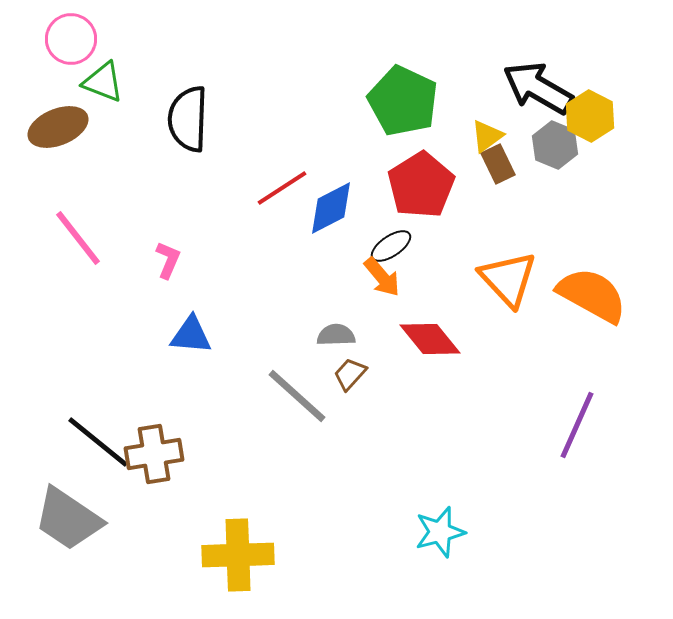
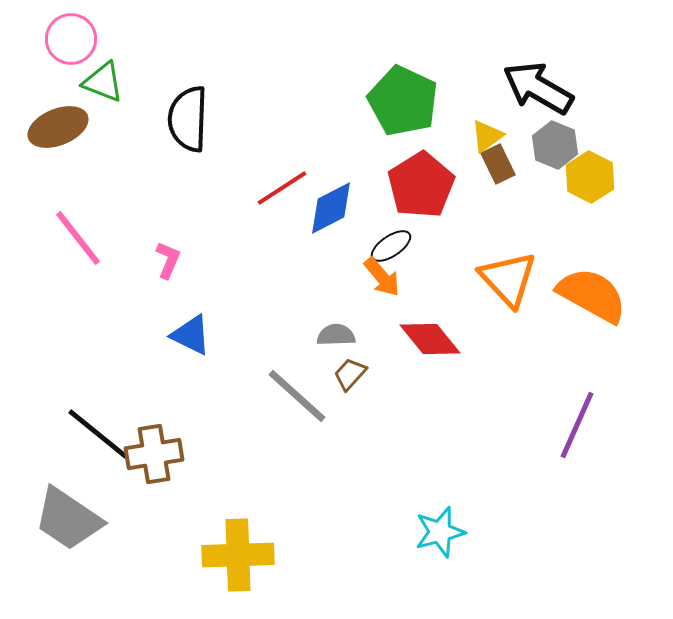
yellow hexagon: moved 61 px down
blue triangle: rotated 21 degrees clockwise
black line: moved 8 px up
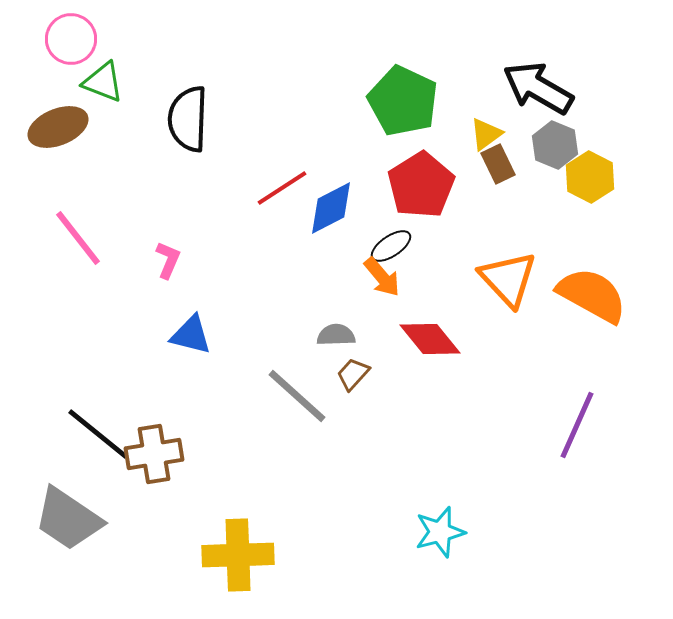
yellow triangle: moved 1 px left, 2 px up
blue triangle: rotated 12 degrees counterclockwise
brown trapezoid: moved 3 px right
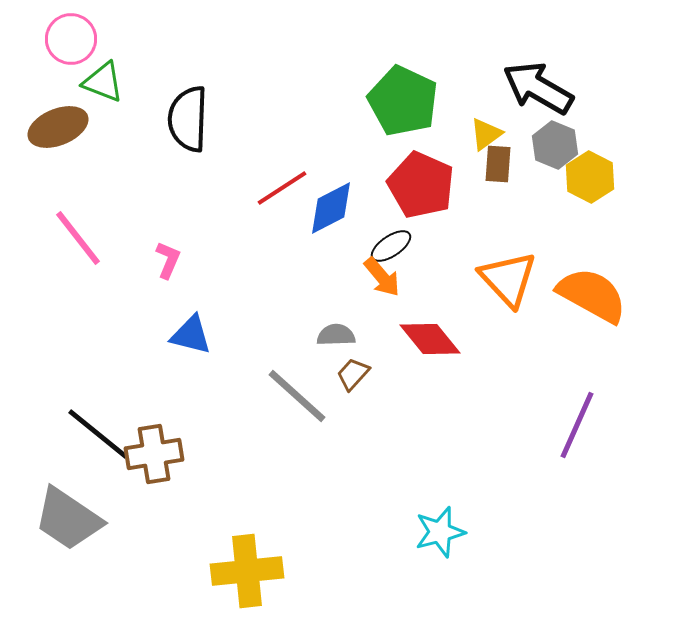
brown rectangle: rotated 30 degrees clockwise
red pentagon: rotated 16 degrees counterclockwise
yellow cross: moved 9 px right, 16 px down; rotated 4 degrees counterclockwise
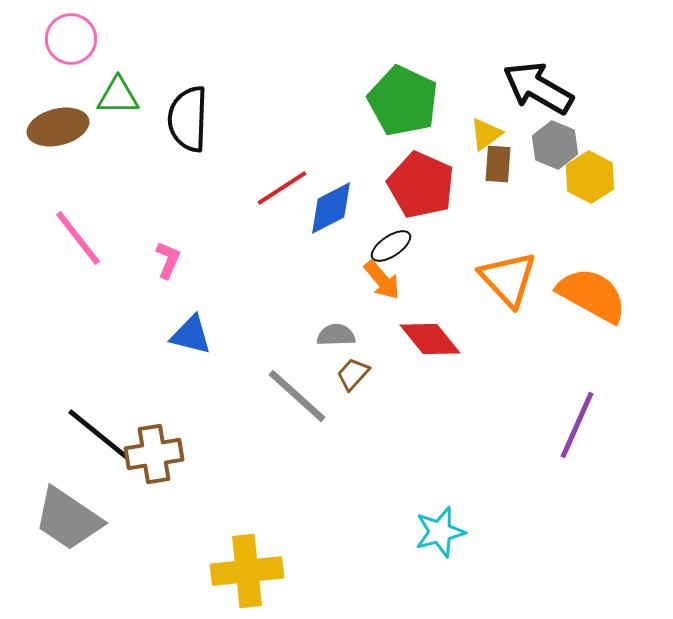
green triangle: moved 15 px right, 14 px down; rotated 21 degrees counterclockwise
brown ellipse: rotated 8 degrees clockwise
orange arrow: moved 3 px down
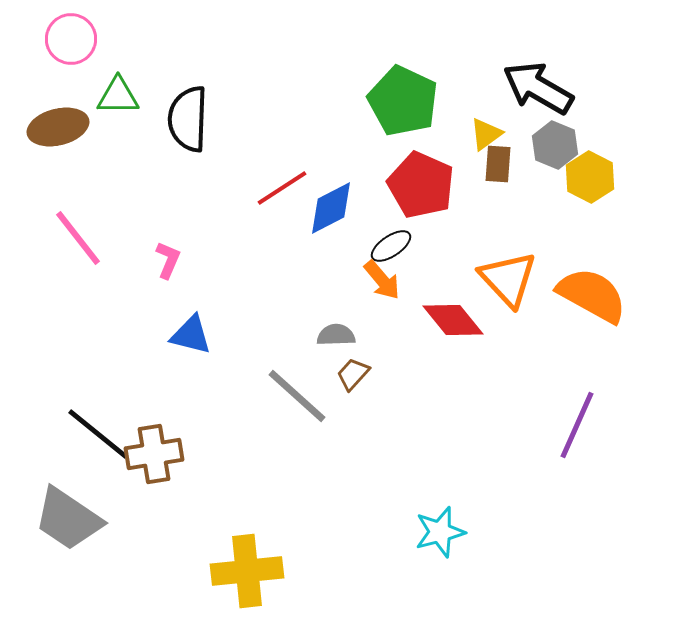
red diamond: moved 23 px right, 19 px up
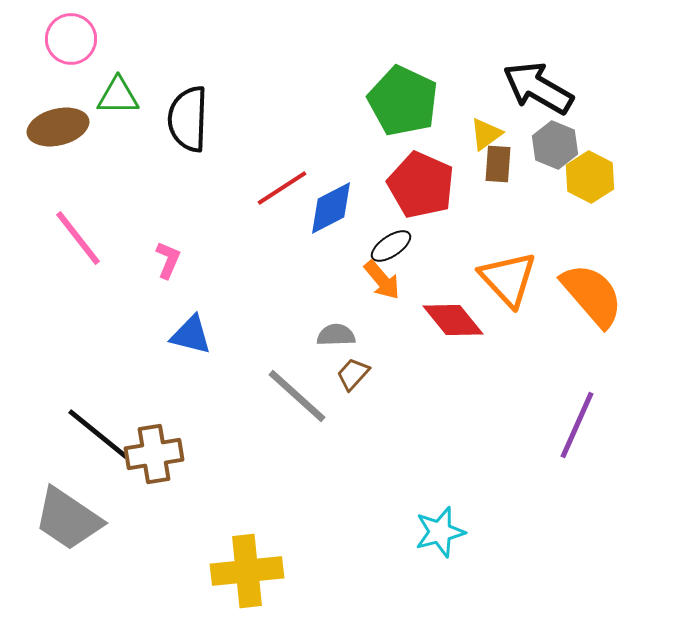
orange semicircle: rotated 20 degrees clockwise
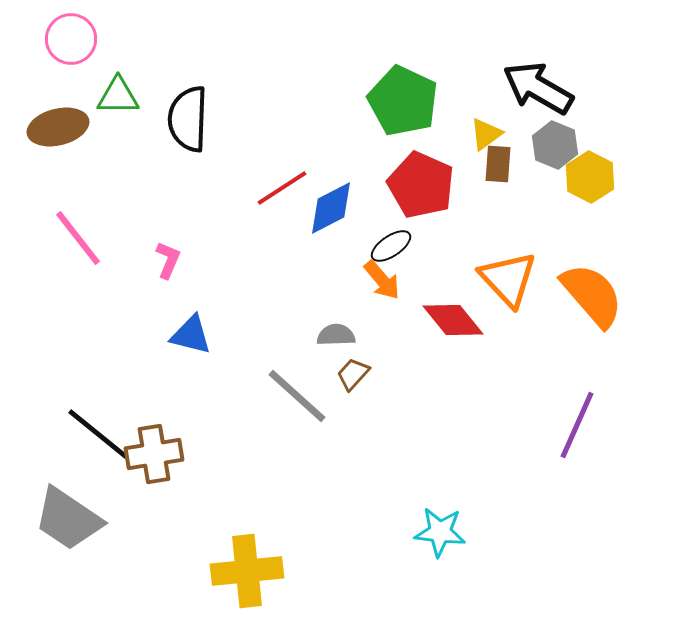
cyan star: rotated 21 degrees clockwise
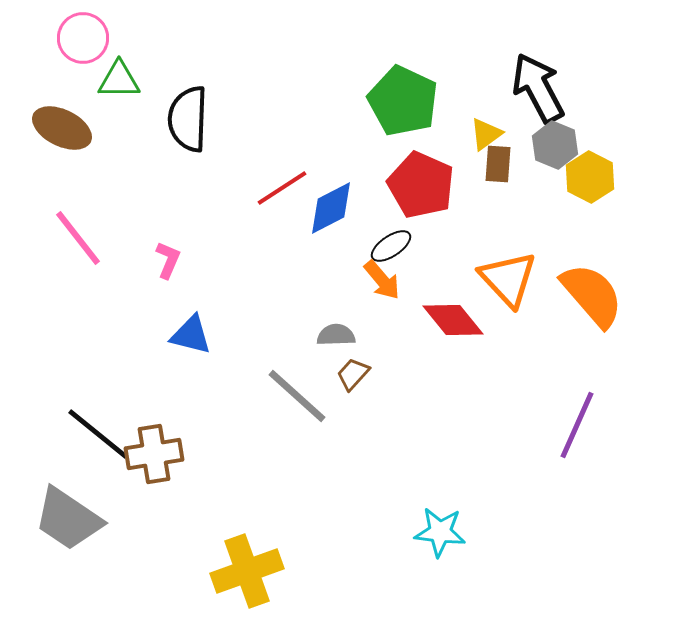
pink circle: moved 12 px right, 1 px up
black arrow: rotated 32 degrees clockwise
green triangle: moved 1 px right, 16 px up
brown ellipse: moved 4 px right, 1 px down; rotated 40 degrees clockwise
yellow cross: rotated 14 degrees counterclockwise
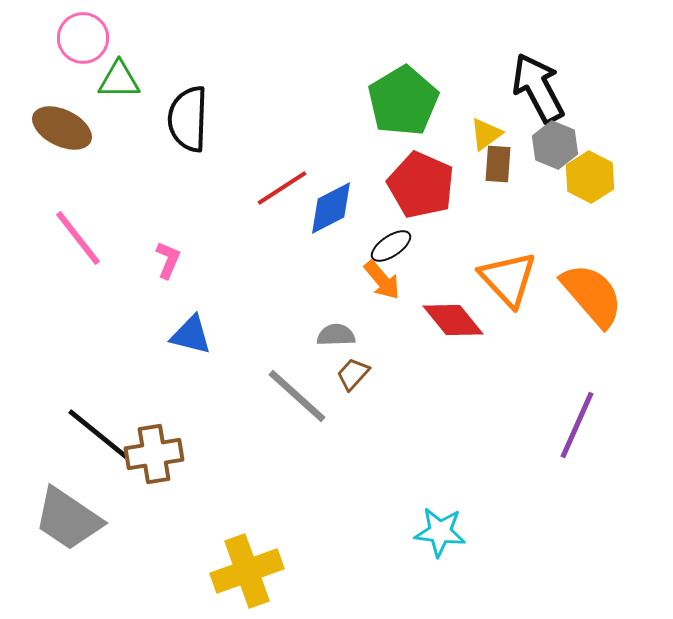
green pentagon: rotated 16 degrees clockwise
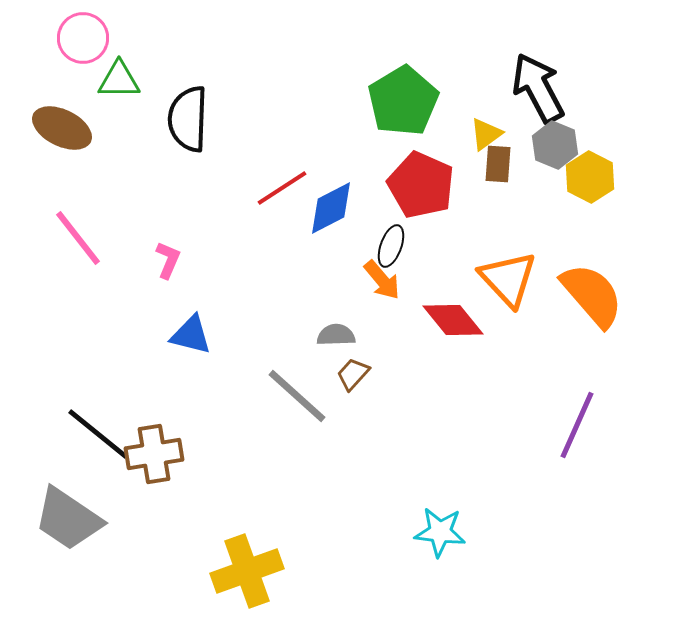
black ellipse: rotated 36 degrees counterclockwise
